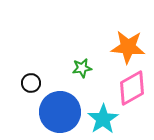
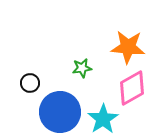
black circle: moved 1 px left
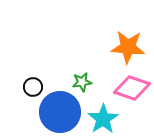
green star: moved 14 px down
black circle: moved 3 px right, 4 px down
pink diamond: rotated 48 degrees clockwise
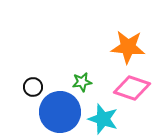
cyan star: rotated 20 degrees counterclockwise
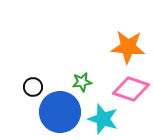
pink diamond: moved 1 px left, 1 px down
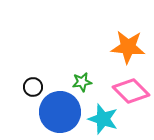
pink diamond: moved 2 px down; rotated 27 degrees clockwise
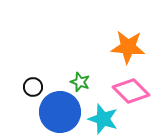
green star: moved 2 px left; rotated 30 degrees clockwise
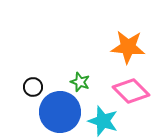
cyan star: moved 2 px down
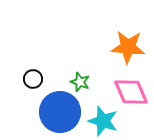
black circle: moved 8 px up
pink diamond: moved 1 px down; rotated 21 degrees clockwise
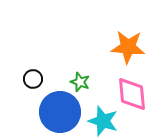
pink diamond: moved 1 px right, 2 px down; rotated 18 degrees clockwise
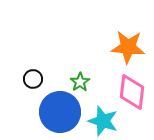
green star: rotated 18 degrees clockwise
pink diamond: moved 2 px up; rotated 12 degrees clockwise
